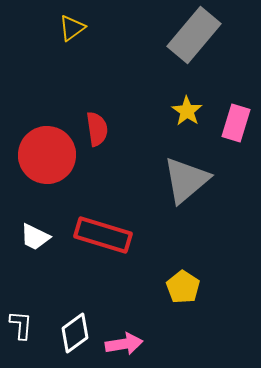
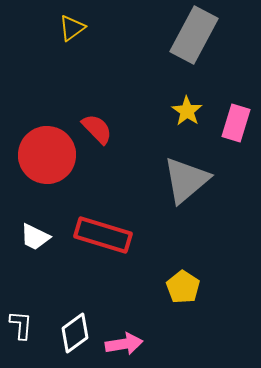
gray rectangle: rotated 12 degrees counterclockwise
red semicircle: rotated 36 degrees counterclockwise
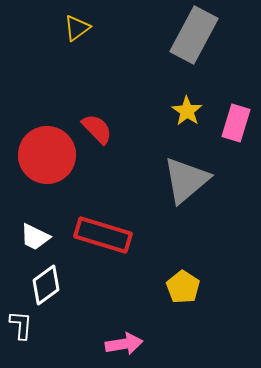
yellow triangle: moved 5 px right
white diamond: moved 29 px left, 48 px up
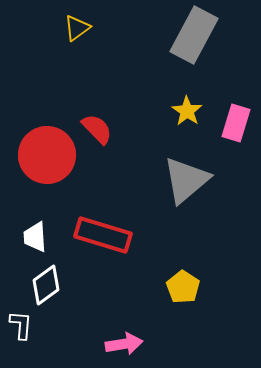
white trapezoid: rotated 60 degrees clockwise
